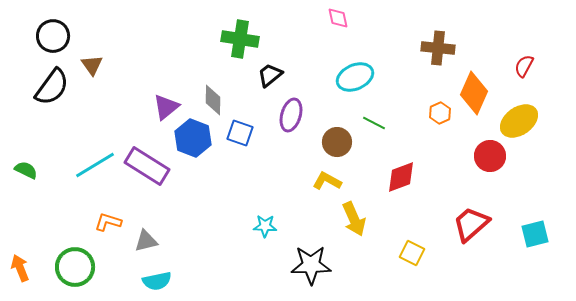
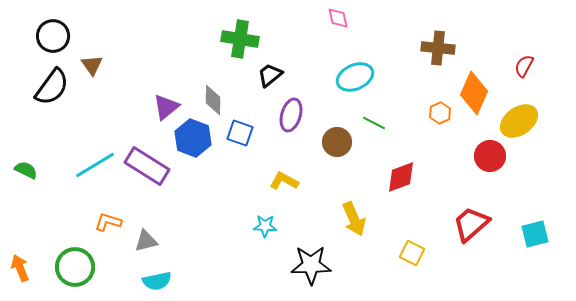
yellow L-shape: moved 43 px left
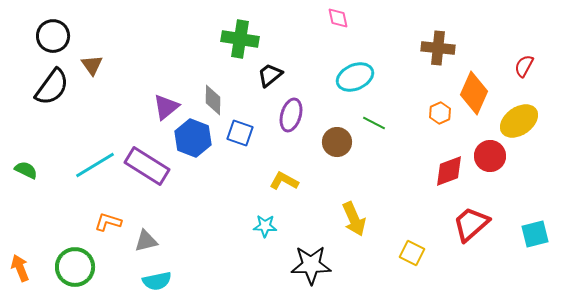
red diamond: moved 48 px right, 6 px up
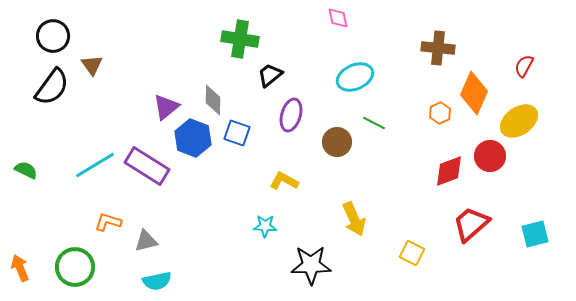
blue square: moved 3 px left
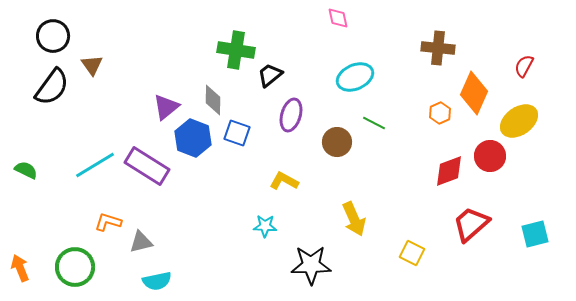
green cross: moved 4 px left, 11 px down
gray triangle: moved 5 px left, 1 px down
